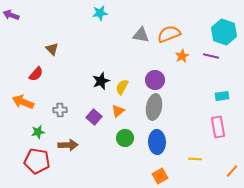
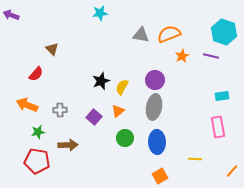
orange arrow: moved 4 px right, 3 px down
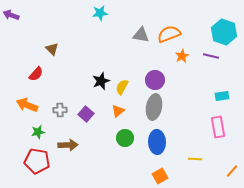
purple square: moved 8 px left, 3 px up
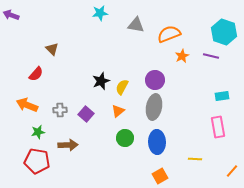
gray triangle: moved 5 px left, 10 px up
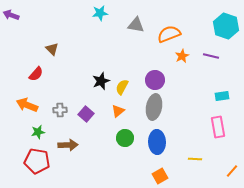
cyan hexagon: moved 2 px right, 6 px up
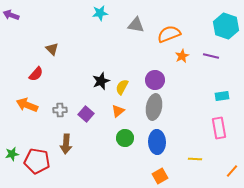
pink rectangle: moved 1 px right, 1 px down
green star: moved 26 px left, 22 px down
brown arrow: moved 2 px left, 1 px up; rotated 96 degrees clockwise
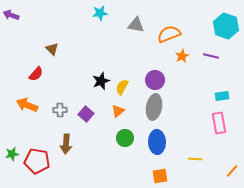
pink rectangle: moved 5 px up
orange square: rotated 21 degrees clockwise
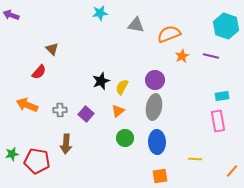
red semicircle: moved 3 px right, 2 px up
pink rectangle: moved 1 px left, 2 px up
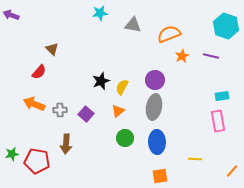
gray triangle: moved 3 px left
orange arrow: moved 7 px right, 1 px up
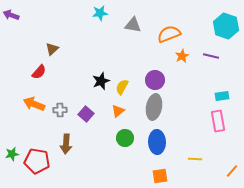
brown triangle: rotated 32 degrees clockwise
